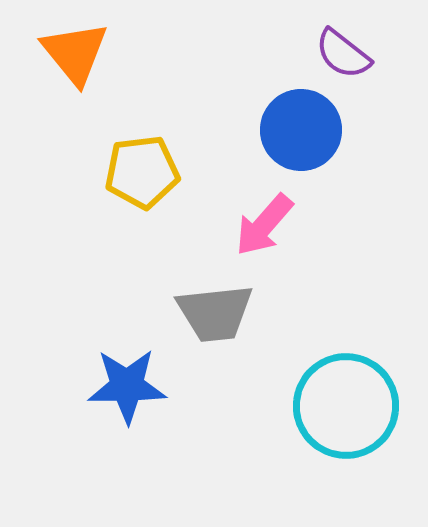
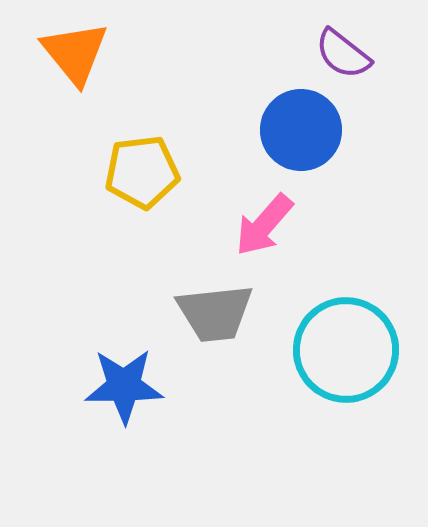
blue star: moved 3 px left
cyan circle: moved 56 px up
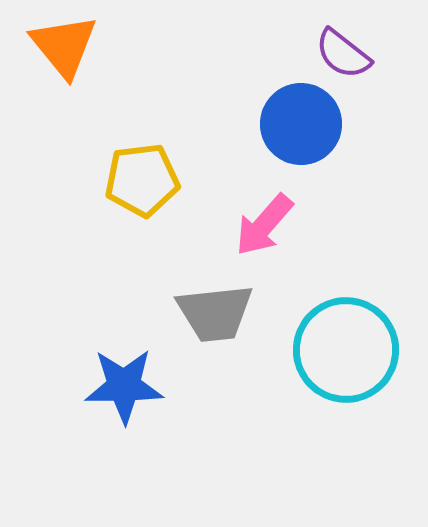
orange triangle: moved 11 px left, 7 px up
blue circle: moved 6 px up
yellow pentagon: moved 8 px down
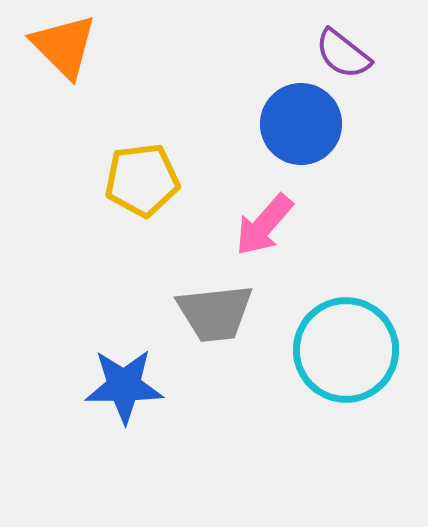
orange triangle: rotated 6 degrees counterclockwise
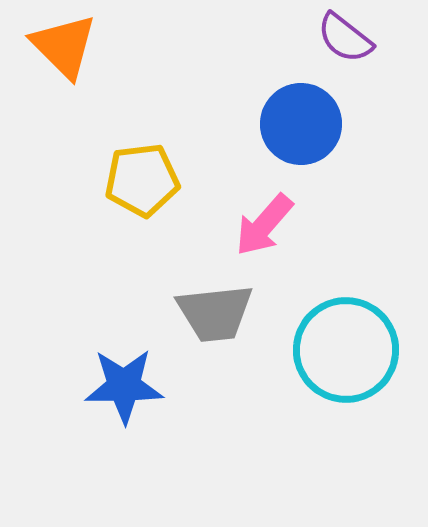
purple semicircle: moved 2 px right, 16 px up
